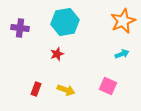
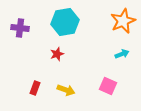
red rectangle: moved 1 px left, 1 px up
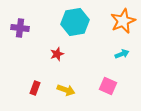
cyan hexagon: moved 10 px right
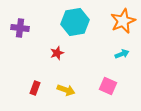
red star: moved 1 px up
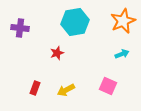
yellow arrow: rotated 132 degrees clockwise
